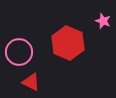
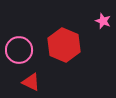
red hexagon: moved 4 px left, 2 px down
pink circle: moved 2 px up
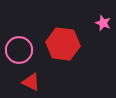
pink star: moved 2 px down
red hexagon: moved 1 px left, 1 px up; rotated 16 degrees counterclockwise
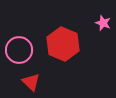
red hexagon: rotated 16 degrees clockwise
red triangle: rotated 18 degrees clockwise
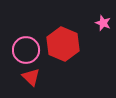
pink circle: moved 7 px right
red triangle: moved 5 px up
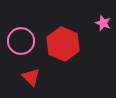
pink circle: moved 5 px left, 9 px up
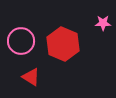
pink star: rotated 21 degrees counterclockwise
red triangle: rotated 12 degrees counterclockwise
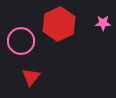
red hexagon: moved 4 px left, 20 px up; rotated 12 degrees clockwise
red triangle: rotated 36 degrees clockwise
